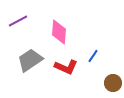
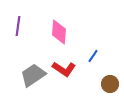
purple line: moved 5 px down; rotated 54 degrees counterclockwise
gray trapezoid: moved 3 px right, 15 px down
red L-shape: moved 2 px left, 2 px down; rotated 10 degrees clockwise
brown circle: moved 3 px left, 1 px down
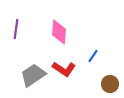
purple line: moved 2 px left, 3 px down
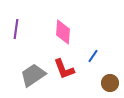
pink diamond: moved 4 px right
red L-shape: rotated 35 degrees clockwise
brown circle: moved 1 px up
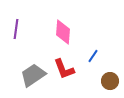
brown circle: moved 2 px up
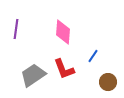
brown circle: moved 2 px left, 1 px down
